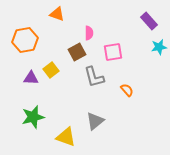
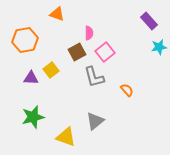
pink square: moved 8 px left; rotated 30 degrees counterclockwise
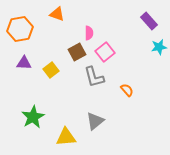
orange hexagon: moved 5 px left, 11 px up
purple triangle: moved 7 px left, 15 px up
green star: rotated 15 degrees counterclockwise
yellow triangle: rotated 25 degrees counterclockwise
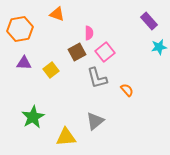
gray L-shape: moved 3 px right, 1 px down
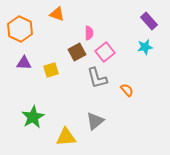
orange hexagon: rotated 25 degrees counterclockwise
cyan star: moved 14 px left
yellow square: rotated 21 degrees clockwise
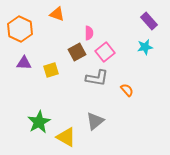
gray L-shape: rotated 65 degrees counterclockwise
green star: moved 6 px right, 5 px down
yellow triangle: rotated 35 degrees clockwise
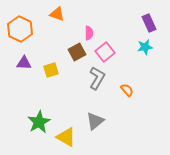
purple rectangle: moved 2 px down; rotated 18 degrees clockwise
gray L-shape: rotated 70 degrees counterclockwise
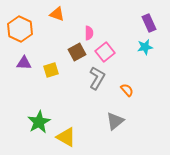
gray triangle: moved 20 px right
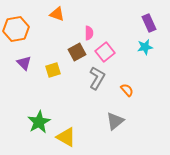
orange hexagon: moved 4 px left; rotated 25 degrees clockwise
purple triangle: rotated 42 degrees clockwise
yellow square: moved 2 px right
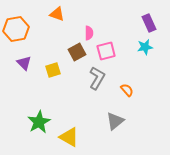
pink square: moved 1 px right, 1 px up; rotated 24 degrees clockwise
yellow triangle: moved 3 px right
